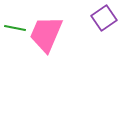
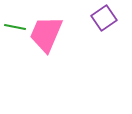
green line: moved 1 px up
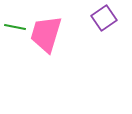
pink trapezoid: rotated 6 degrees counterclockwise
